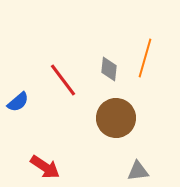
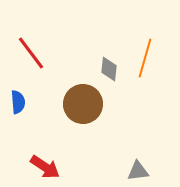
red line: moved 32 px left, 27 px up
blue semicircle: rotated 55 degrees counterclockwise
brown circle: moved 33 px left, 14 px up
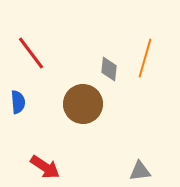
gray triangle: moved 2 px right
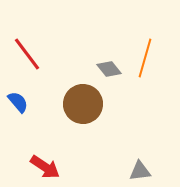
red line: moved 4 px left, 1 px down
gray diamond: rotated 45 degrees counterclockwise
blue semicircle: rotated 35 degrees counterclockwise
